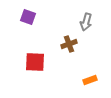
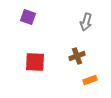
brown cross: moved 8 px right, 12 px down
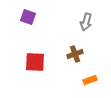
brown cross: moved 2 px left, 2 px up
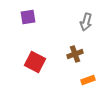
purple square: rotated 28 degrees counterclockwise
red square: rotated 25 degrees clockwise
orange rectangle: moved 2 px left
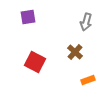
brown cross: moved 2 px up; rotated 28 degrees counterclockwise
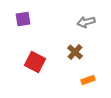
purple square: moved 5 px left, 2 px down
gray arrow: rotated 60 degrees clockwise
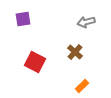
orange rectangle: moved 6 px left, 6 px down; rotated 24 degrees counterclockwise
